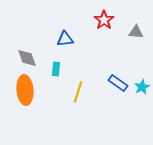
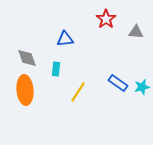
red star: moved 2 px right, 1 px up
cyan star: rotated 14 degrees clockwise
yellow line: rotated 15 degrees clockwise
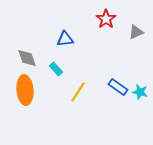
gray triangle: rotated 28 degrees counterclockwise
cyan rectangle: rotated 48 degrees counterclockwise
blue rectangle: moved 4 px down
cyan star: moved 2 px left, 5 px down; rotated 28 degrees clockwise
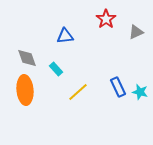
blue triangle: moved 3 px up
blue rectangle: rotated 30 degrees clockwise
yellow line: rotated 15 degrees clockwise
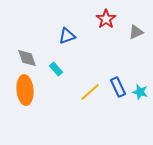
blue triangle: moved 2 px right; rotated 12 degrees counterclockwise
yellow line: moved 12 px right
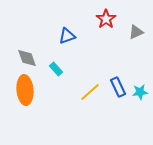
cyan star: rotated 21 degrees counterclockwise
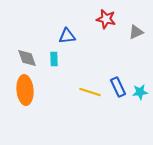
red star: rotated 24 degrees counterclockwise
blue triangle: rotated 12 degrees clockwise
cyan rectangle: moved 2 px left, 10 px up; rotated 40 degrees clockwise
yellow line: rotated 60 degrees clockwise
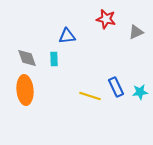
blue rectangle: moved 2 px left
yellow line: moved 4 px down
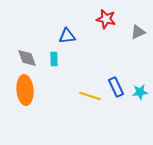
gray triangle: moved 2 px right
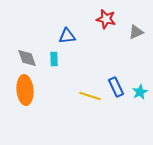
gray triangle: moved 2 px left
cyan star: rotated 21 degrees counterclockwise
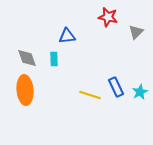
red star: moved 2 px right, 2 px up
gray triangle: rotated 21 degrees counterclockwise
yellow line: moved 1 px up
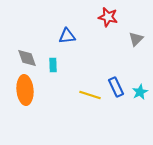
gray triangle: moved 7 px down
cyan rectangle: moved 1 px left, 6 px down
